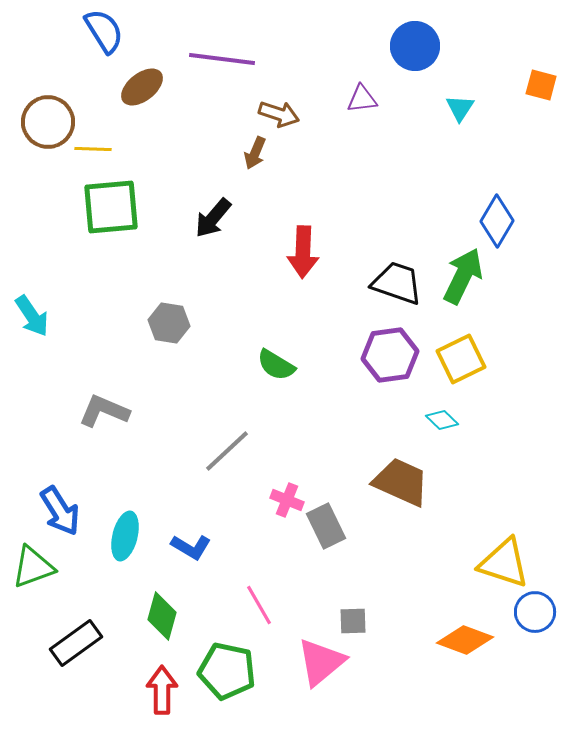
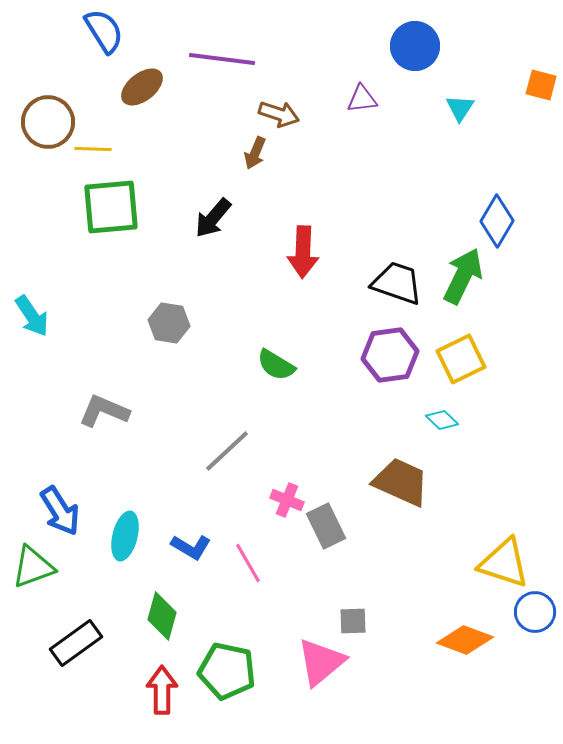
pink line at (259, 605): moved 11 px left, 42 px up
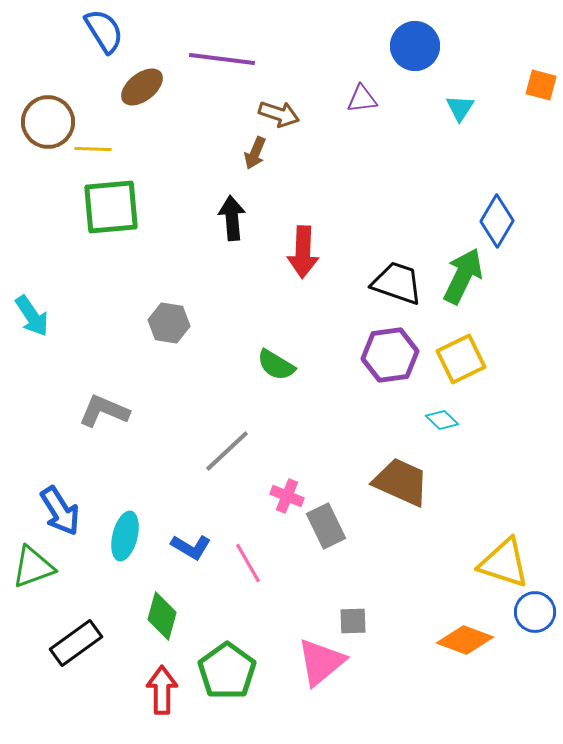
black arrow at (213, 218): moved 19 px right; rotated 135 degrees clockwise
pink cross at (287, 500): moved 4 px up
green pentagon at (227, 671): rotated 24 degrees clockwise
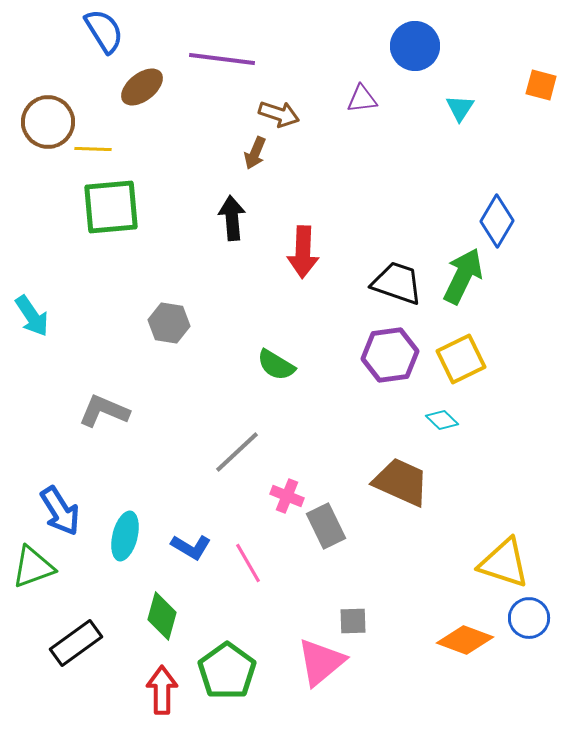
gray line at (227, 451): moved 10 px right, 1 px down
blue circle at (535, 612): moved 6 px left, 6 px down
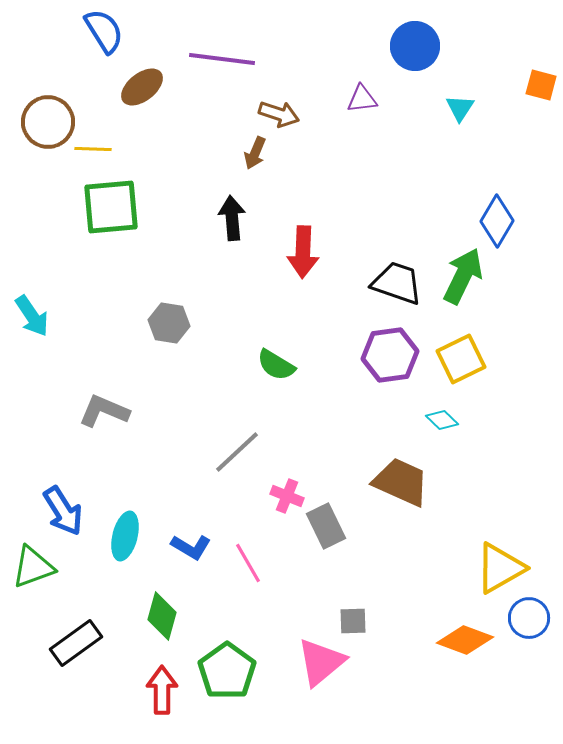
blue arrow at (60, 511): moved 3 px right
yellow triangle at (504, 563): moved 4 px left, 5 px down; rotated 48 degrees counterclockwise
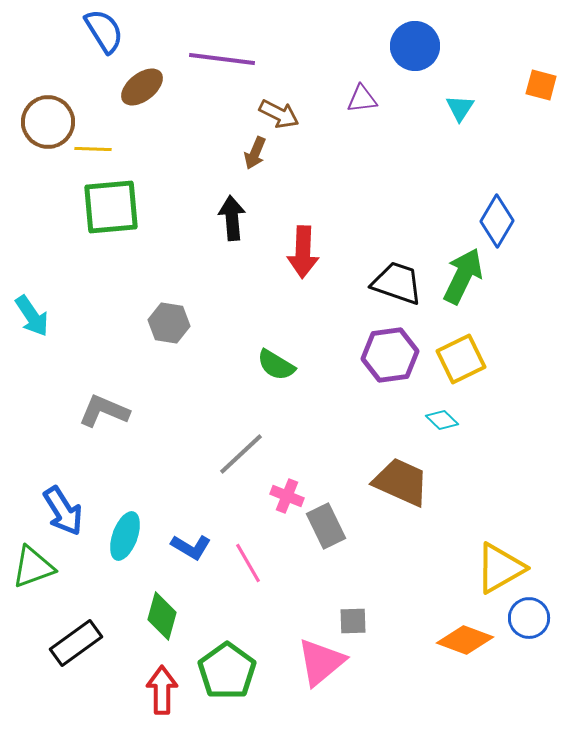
brown arrow at (279, 114): rotated 9 degrees clockwise
gray line at (237, 452): moved 4 px right, 2 px down
cyan ellipse at (125, 536): rotated 6 degrees clockwise
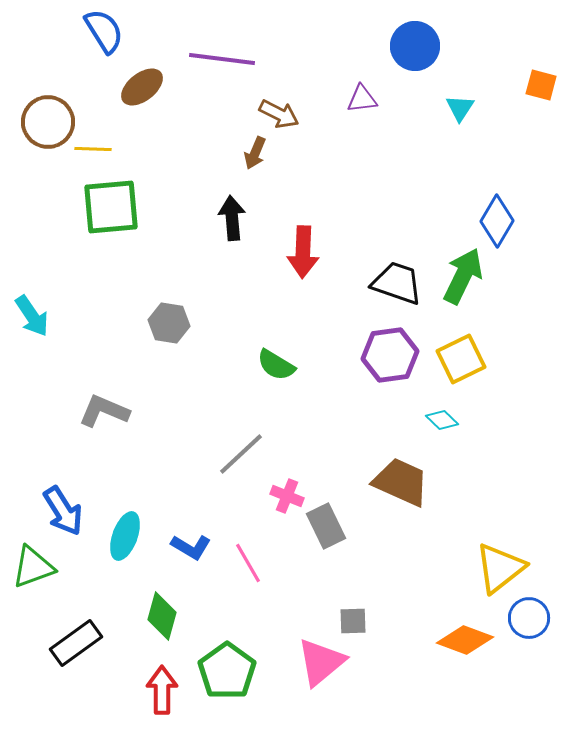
yellow triangle at (500, 568): rotated 8 degrees counterclockwise
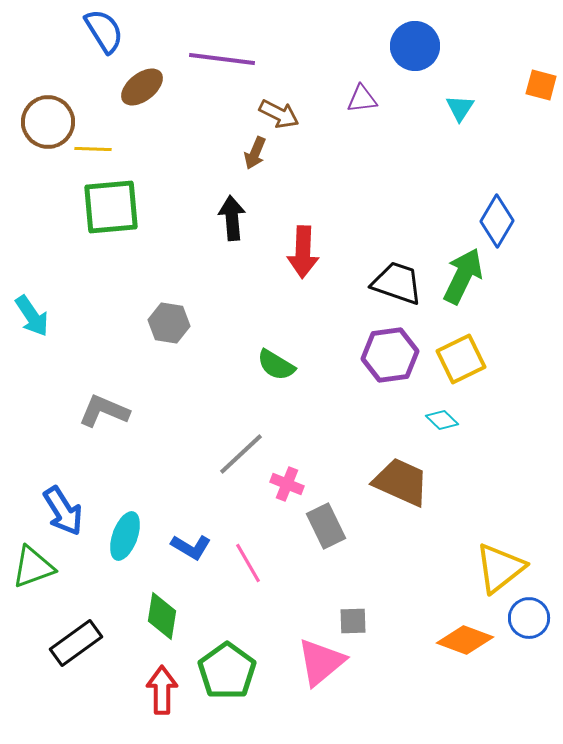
pink cross at (287, 496): moved 12 px up
green diamond at (162, 616): rotated 6 degrees counterclockwise
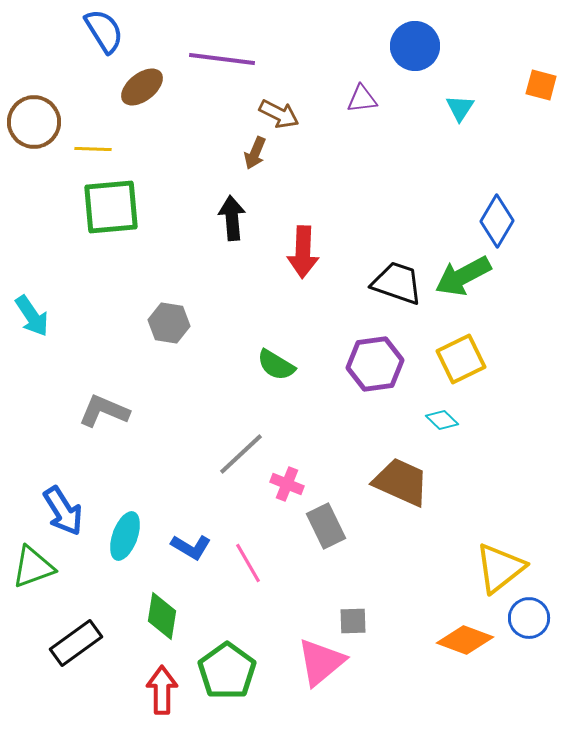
brown circle at (48, 122): moved 14 px left
green arrow at (463, 276): rotated 144 degrees counterclockwise
purple hexagon at (390, 355): moved 15 px left, 9 px down
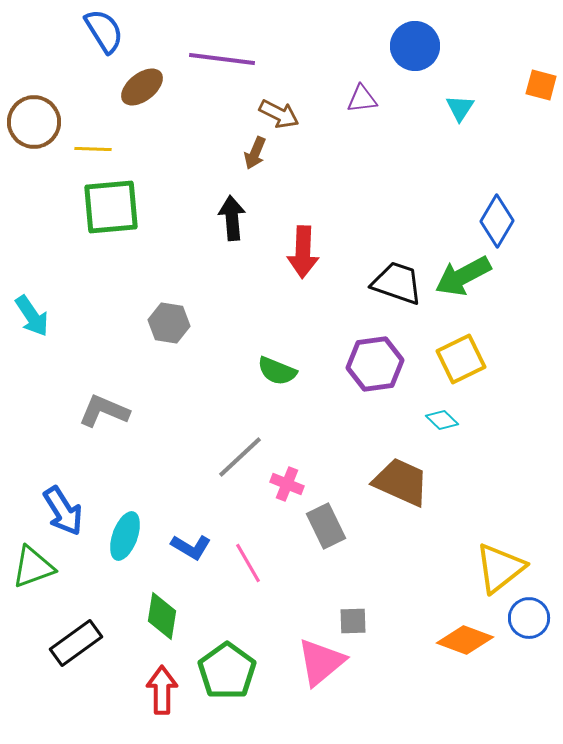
green semicircle at (276, 365): moved 1 px right, 6 px down; rotated 9 degrees counterclockwise
gray line at (241, 454): moved 1 px left, 3 px down
